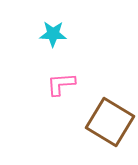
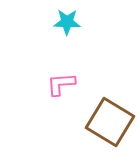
cyan star: moved 14 px right, 12 px up
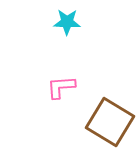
pink L-shape: moved 3 px down
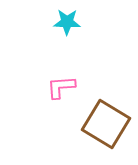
brown square: moved 4 px left, 2 px down
